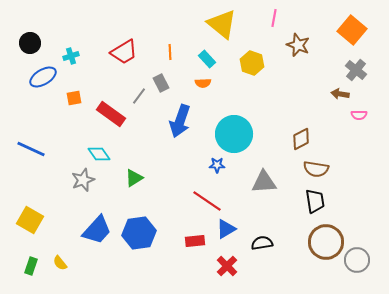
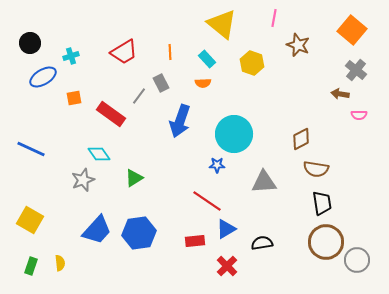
black trapezoid at (315, 201): moved 7 px right, 2 px down
yellow semicircle at (60, 263): rotated 147 degrees counterclockwise
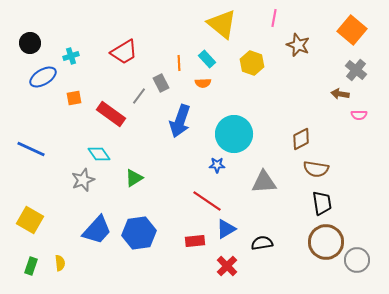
orange line at (170, 52): moved 9 px right, 11 px down
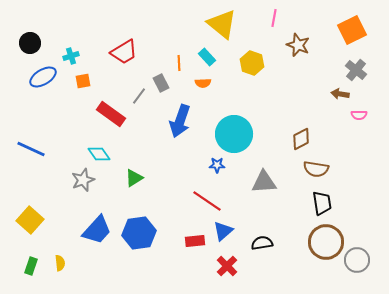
orange square at (352, 30): rotated 24 degrees clockwise
cyan rectangle at (207, 59): moved 2 px up
orange square at (74, 98): moved 9 px right, 17 px up
yellow square at (30, 220): rotated 12 degrees clockwise
blue triangle at (226, 229): moved 3 px left, 2 px down; rotated 10 degrees counterclockwise
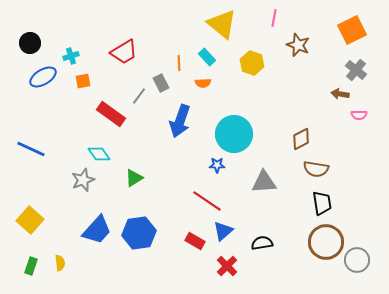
red rectangle at (195, 241): rotated 36 degrees clockwise
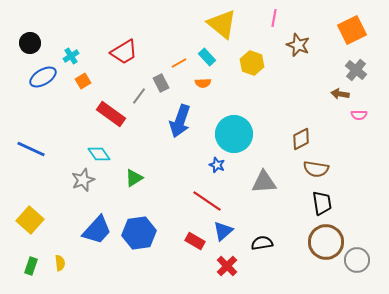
cyan cross at (71, 56): rotated 14 degrees counterclockwise
orange line at (179, 63): rotated 63 degrees clockwise
orange square at (83, 81): rotated 21 degrees counterclockwise
blue star at (217, 165): rotated 21 degrees clockwise
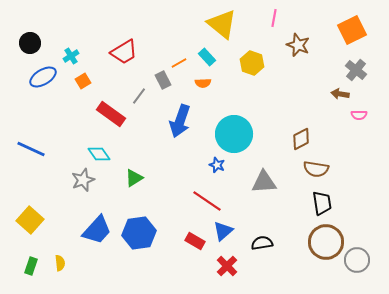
gray rectangle at (161, 83): moved 2 px right, 3 px up
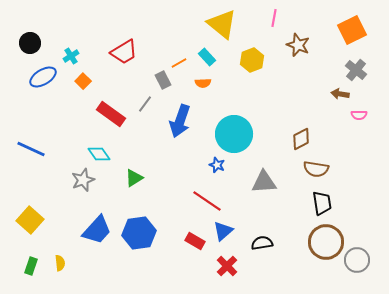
yellow hexagon at (252, 63): moved 3 px up; rotated 20 degrees clockwise
orange square at (83, 81): rotated 14 degrees counterclockwise
gray line at (139, 96): moved 6 px right, 8 px down
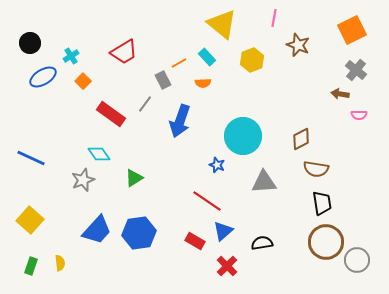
cyan circle at (234, 134): moved 9 px right, 2 px down
blue line at (31, 149): moved 9 px down
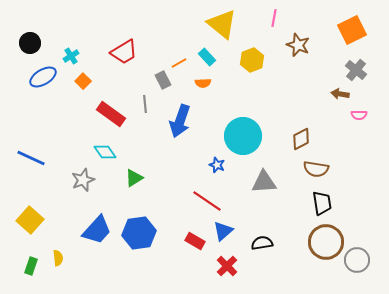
gray line at (145, 104): rotated 42 degrees counterclockwise
cyan diamond at (99, 154): moved 6 px right, 2 px up
yellow semicircle at (60, 263): moved 2 px left, 5 px up
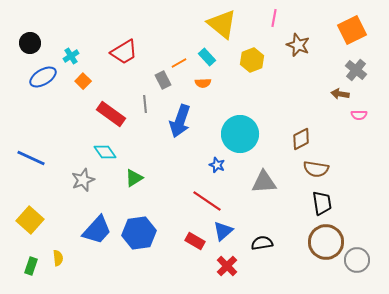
cyan circle at (243, 136): moved 3 px left, 2 px up
